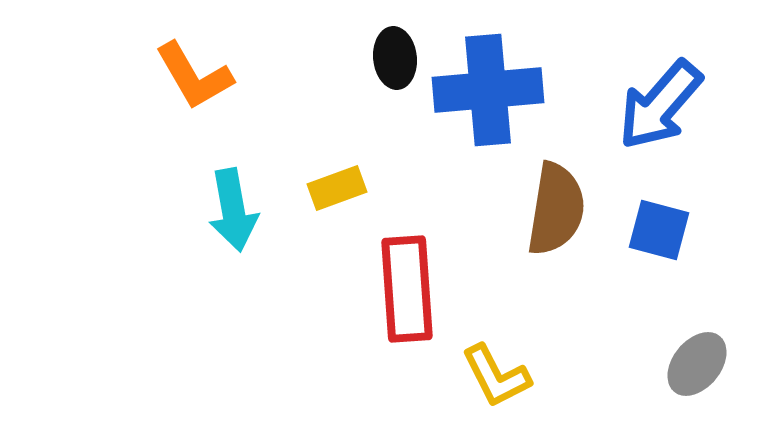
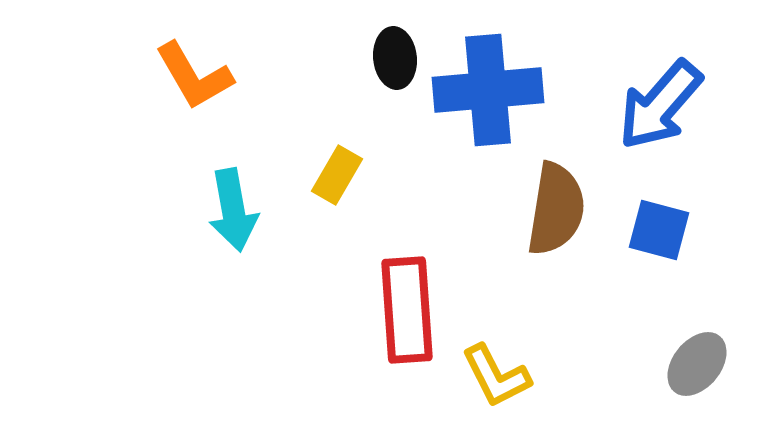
yellow rectangle: moved 13 px up; rotated 40 degrees counterclockwise
red rectangle: moved 21 px down
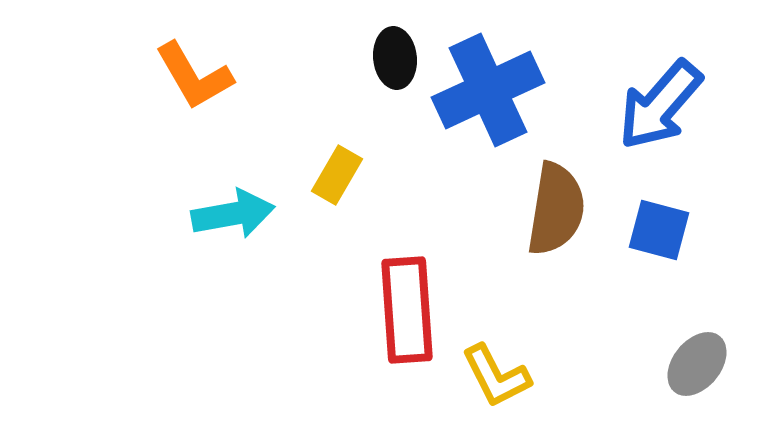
blue cross: rotated 20 degrees counterclockwise
cyan arrow: moved 4 px down; rotated 90 degrees counterclockwise
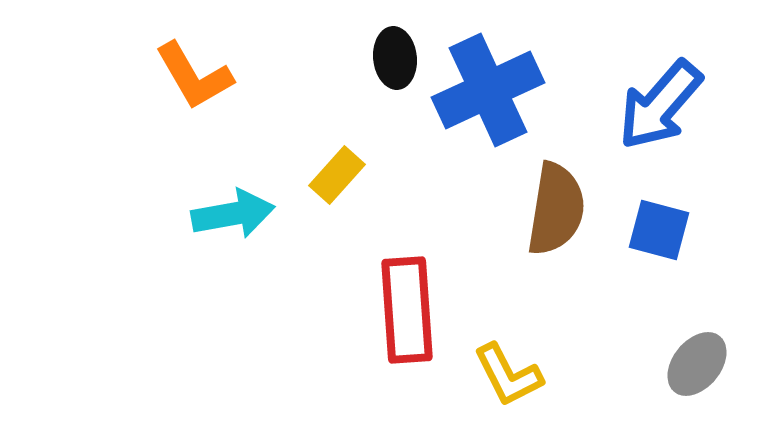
yellow rectangle: rotated 12 degrees clockwise
yellow L-shape: moved 12 px right, 1 px up
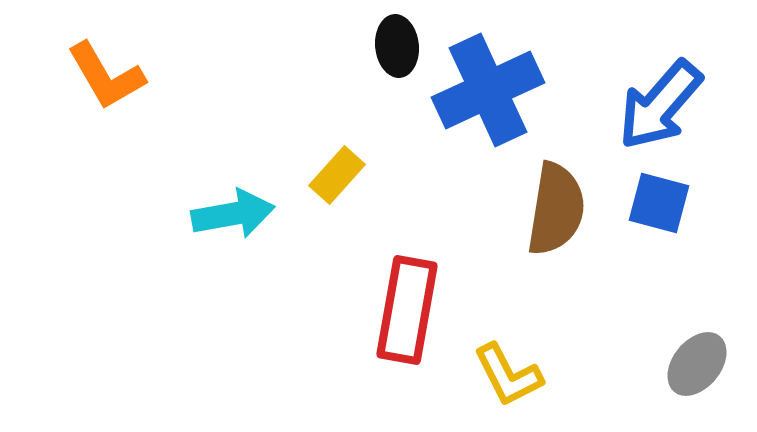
black ellipse: moved 2 px right, 12 px up
orange L-shape: moved 88 px left
blue square: moved 27 px up
red rectangle: rotated 14 degrees clockwise
